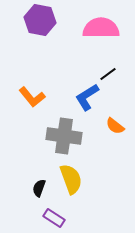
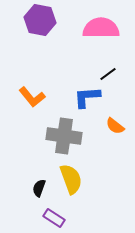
blue L-shape: rotated 28 degrees clockwise
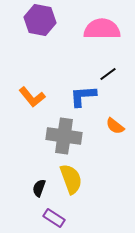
pink semicircle: moved 1 px right, 1 px down
blue L-shape: moved 4 px left, 1 px up
